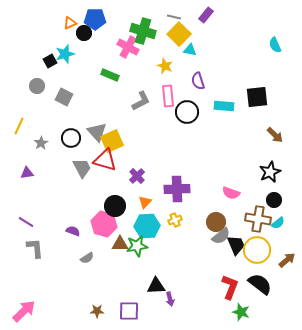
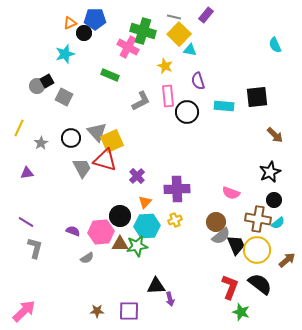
black square at (50, 61): moved 3 px left, 20 px down
yellow line at (19, 126): moved 2 px down
black circle at (115, 206): moved 5 px right, 10 px down
pink hexagon at (104, 224): moved 3 px left, 8 px down; rotated 20 degrees counterclockwise
gray L-shape at (35, 248): rotated 20 degrees clockwise
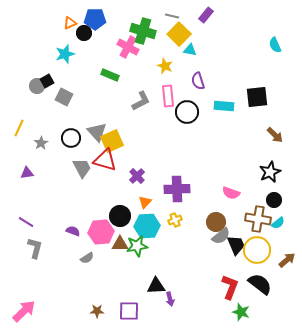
gray line at (174, 17): moved 2 px left, 1 px up
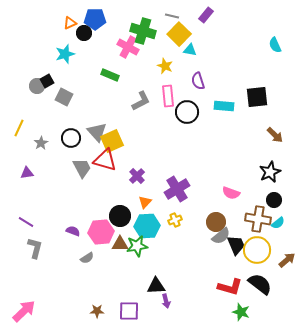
purple cross at (177, 189): rotated 30 degrees counterclockwise
red L-shape at (230, 287): rotated 85 degrees clockwise
purple arrow at (170, 299): moved 4 px left, 2 px down
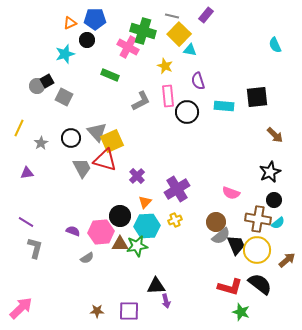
black circle at (84, 33): moved 3 px right, 7 px down
pink arrow at (24, 311): moved 3 px left, 3 px up
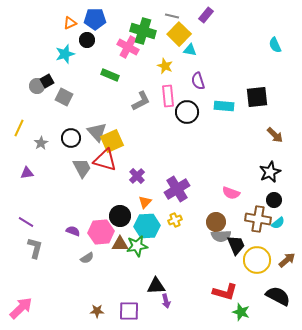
gray semicircle at (221, 236): rotated 36 degrees clockwise
yellow circle at (257, 250): moved 10 px down
black semicircle at (260, 284): moved 18 px right, 12 px down; rotated 10 degrees counterclockwise
red L-shape at (230, 287): moved 5 px left, 5 px down
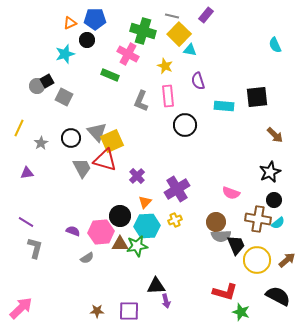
pink cross at (128, 47): moved 7 px down
gray L-shape at (141, 101): rotated 140 degrees clockwise
black circle at (187, 112): moved 2 px left, 13 px down
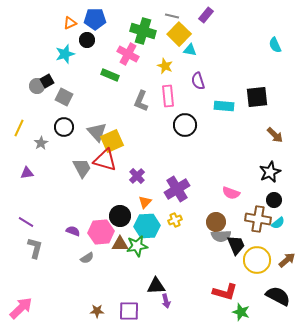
black circle at (71, 138): moved 7 px left, 11 px up
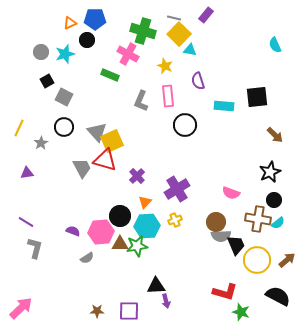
gray line at (172, 16): moved 2 px right, 2 px down
gray circle at (37, 86): moved 4 px right, 34 px up
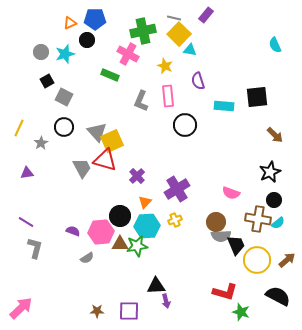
green cross at (143, 31): rotated 30 degrees counterclockwise
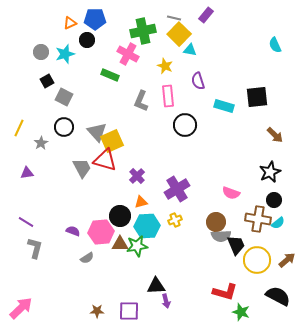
cyan rectangle at (224, 106): rotated 12 degrees clockwise
orange triangle at (145, 202): moved 4 px left; rotated 32 degrees clockwise
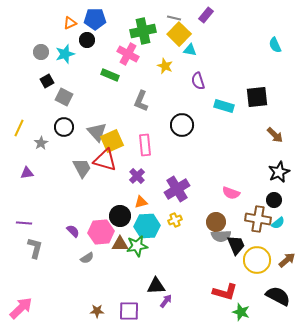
pink rectangle at (168, 96): moved 23 px left, 49 px down
black circle at (185, 125): moved 3 px left
black star at (270, 172): moved 9 px right
purple line at (26, 222): moved 2 px left, 1 px down; rotated 28 degrees counterclockwise
purple semicircle at (73, 231): rotated 24 degrees clockwise
purple arrow at (166, 301): rotated 128 degrees counterclockwise
